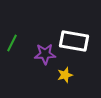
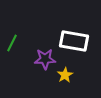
purple star: moved 5 px down
yellow star: rotated 14 degrees counterclockwise
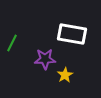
white rectangle: moved 2 px left, 7 px up
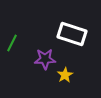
white rectangle: rotated 8 degrees clockwise
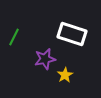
green line: moved 2 px right, 6 px up
purple star: rotated 10 degrees counterclockwise
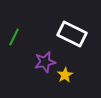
white rectangle: rotated 8 degrees clockwise
purple star: moved 3 px down
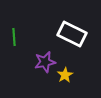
green line: rotated 30 degrees counterclockwise
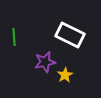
white rectangle: moved 2 px left, 1 px down
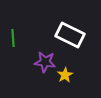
green line: moved 1 px left, 1 px down
purple star: rotated 20 degrees clockwise
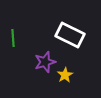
purple star: rotated 25 degrees counterclockwise
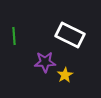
green line: moved 1 px right, 2 px up
purple star: rotated 15 degrees clockwise
